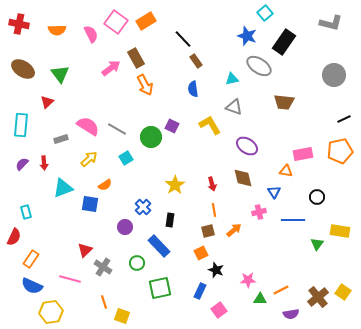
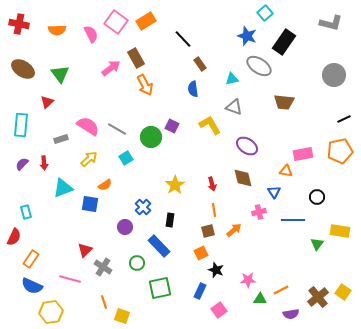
brown rectangle at (196, 61): moved 4 px right, 3 px down
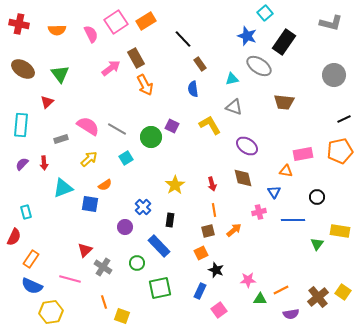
pink square at (116, 22): rotated 20 degrees clockwise
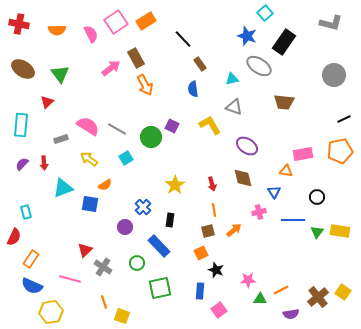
yellow arrow at (89, 159): rotated 102 degrees counterclockwise
green triangle at (317, 244): moved 12 px up
blue rectangle at (200, 291): rotated 21 degrees counterclockwise
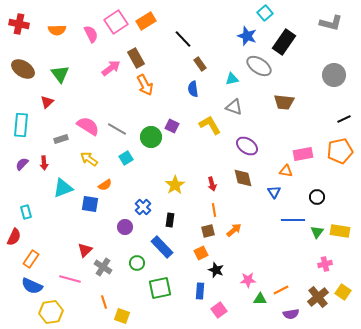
pink cross at (259, 212): moved 66 px right, 52 px down
blue rectangle at (159, 246): moved 3 px right, 1 px down
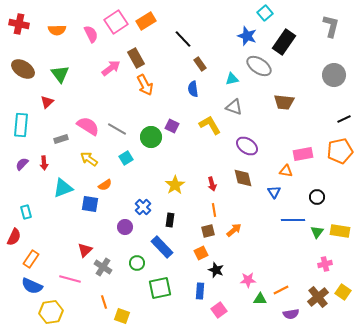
gray L-shape at (331, 23): moved 3 px down; rotated 90 degrees counterclockwise
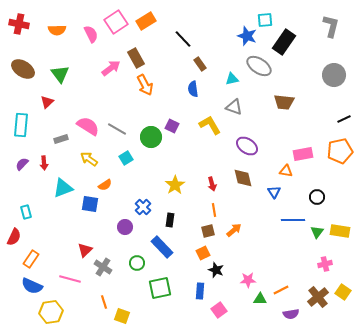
cyan square at (265, 13): moved 7 px down; rotated 35 degrees clockwise
orange square at (201, 253): moved 2 px right
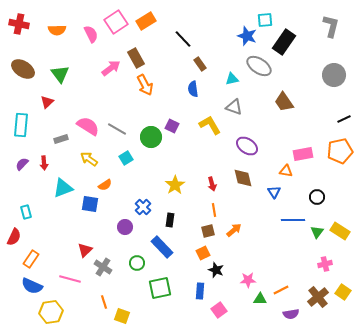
brown trapezoid at (284, 102): rotated 50 degrees clockwise
yellow rectangle at (340, 231): rotated 24 degrees clockwise
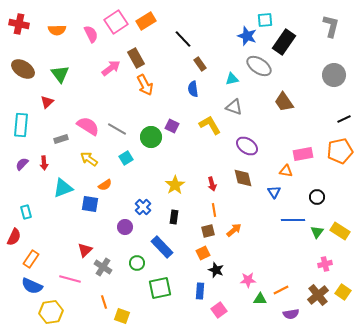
black rectangle at (170, 220): moved 4 px right, 3 px up
brown cross at (318, 297): moved 2 px up
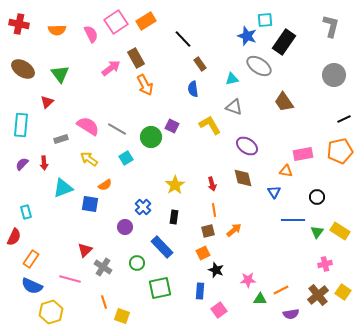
yellow hexagon at (51, 312): rotated 10 degrees counterclockwise
